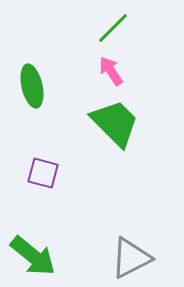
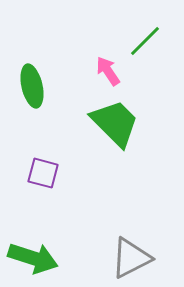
green line: moved 32 px right, 13 px down
pink arrow: moved 3 px left
green arrow: moved 2 px down; rotated 21 degrees counterclockwise
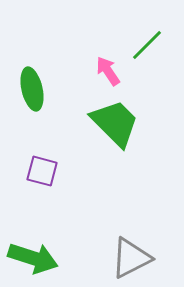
green line: moved 2 px right, 4 px down
green ellipse: moved 3 px down
purple square: moved 1 px left, 2 px up
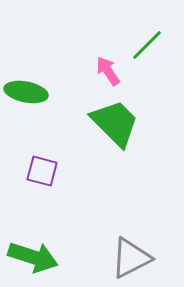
green ellipse: moved 6 px left, 3 px down; rotated 66 degrees counterclockwise
green arrow: moved 1 px up
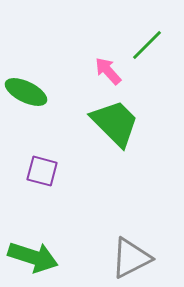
pink arrow: rotated 8 degrees counterclockwise
green ellipse: rotated 15 degrees clockwise
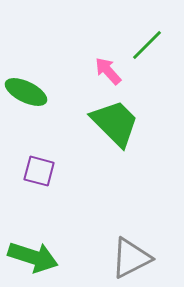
purple square: moved 3 px left
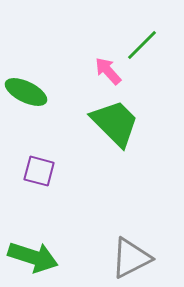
green line: moved 5 px left
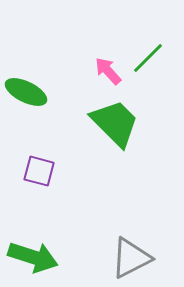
green line: moved 6 px right, 13 px down
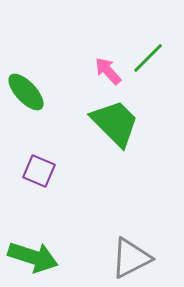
green ellipse: rotated 21 degrees clockwise
purple square: rotated 8 degrees clockwise
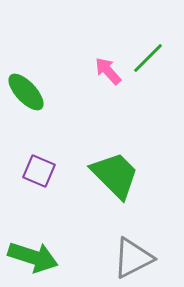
green trapezoid: moved 52 px down
gray triangle: moved 2 px right
